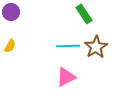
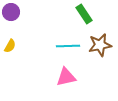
brown star: moved 4 px right, 2 px up; rotated 20 degrees clockwise
pink triangle: rotated 15 degrees clockwise
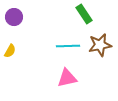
purple circle: moved 3 px right, 5 px down
yellow semicircle: moved 5 px down
pink triangle: moved 1 px right, 1 px down
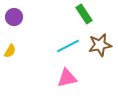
cyan line: rotated 25 degrees counterclockwise
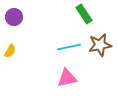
cyan line: moved 1 px right, 1 px down; rotated 15 degrees clockwise
